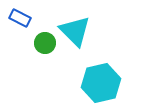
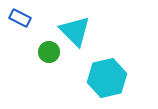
green circle: moved 4 px right, 9 px down
cyan hexagon: moved 6 px right, 5 px up
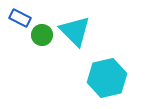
green circle: moved 7 px left, 17 px up
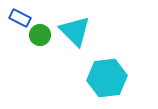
green circle: moved 2 px left
cyan hexagon: rotated 6 degrees clockwise
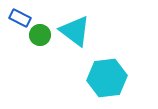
cyan triangle: rotated 8 degrees counterclockwise
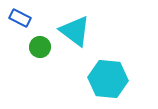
green circle: moved 12 px down
cyan hexagon: moved 1 px right, 1 px down; rotated 12 degrees clockwise
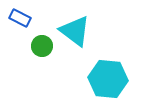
green circle: moved 2 px right, 1 px up
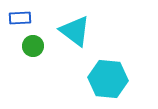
blue rectangle: rotated 30 degrees counterclockwise
green circle: moved 9 px left
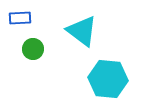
cyan triangle: moved 7 px right
green circle: moved 3 px down
